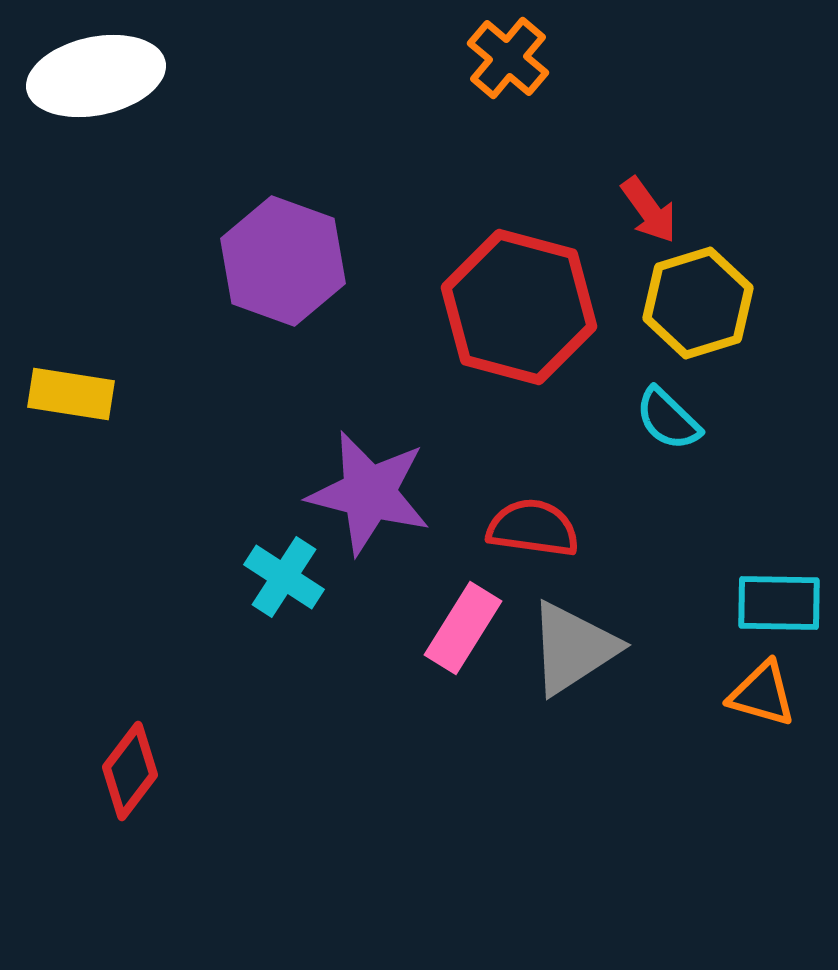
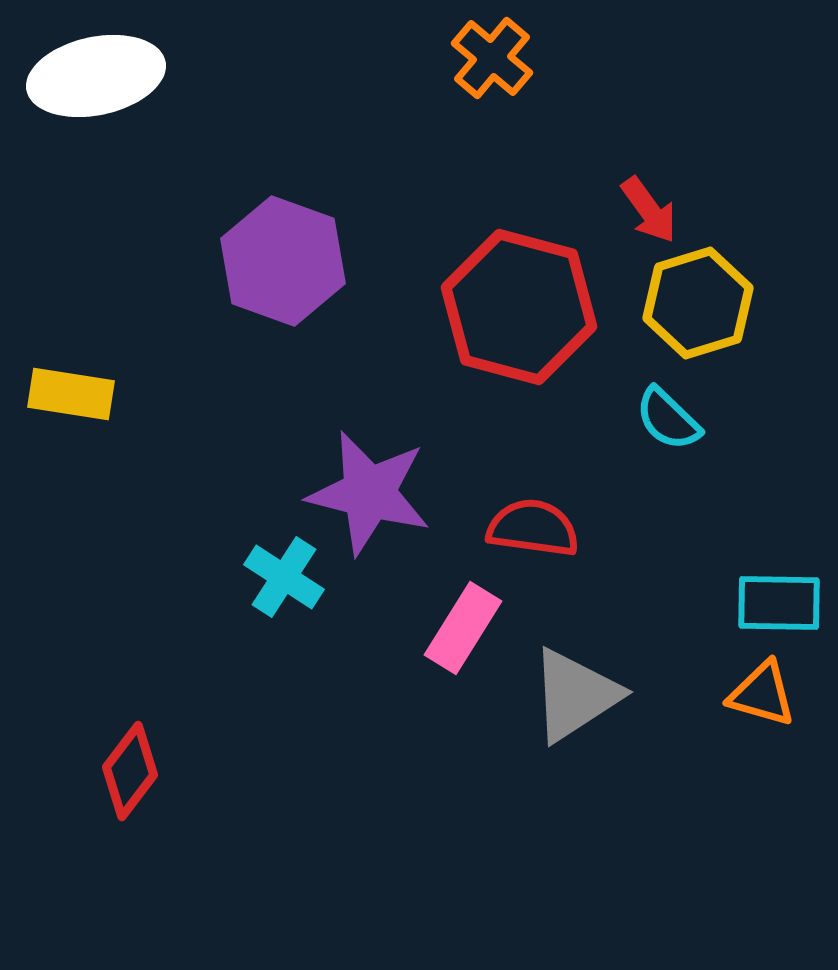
orange cross: moved 16 px left
gray triangle: moved 2 px right, 47 px down
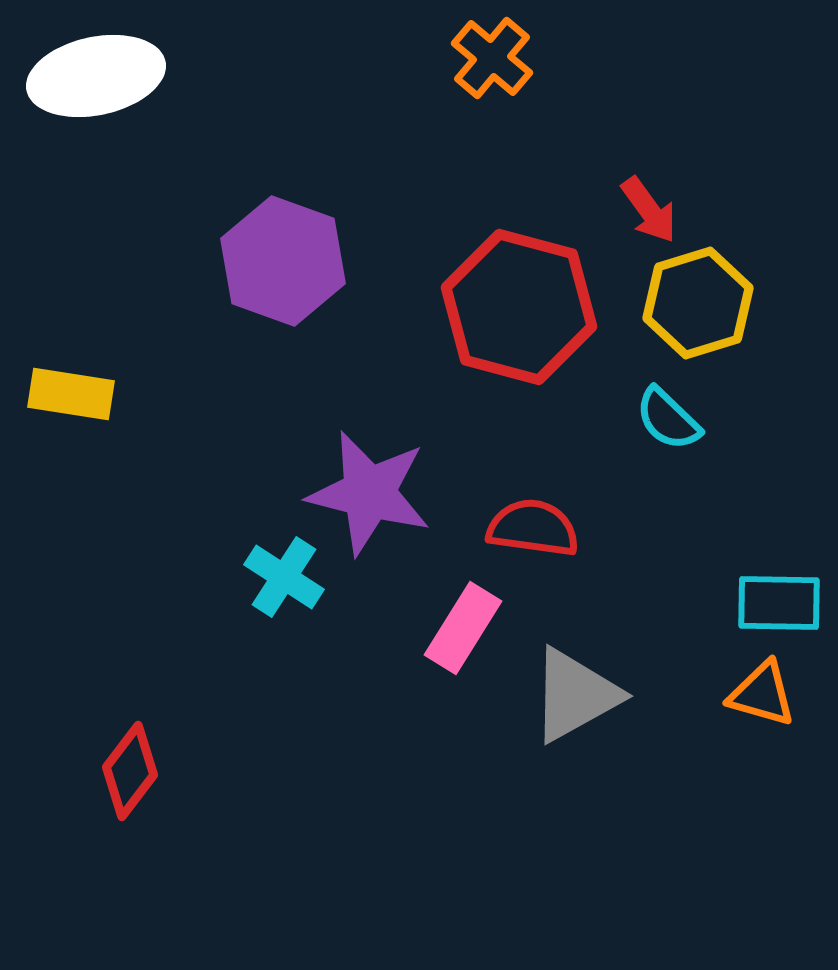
gray triangle: rotated 4 degrees clockwise
